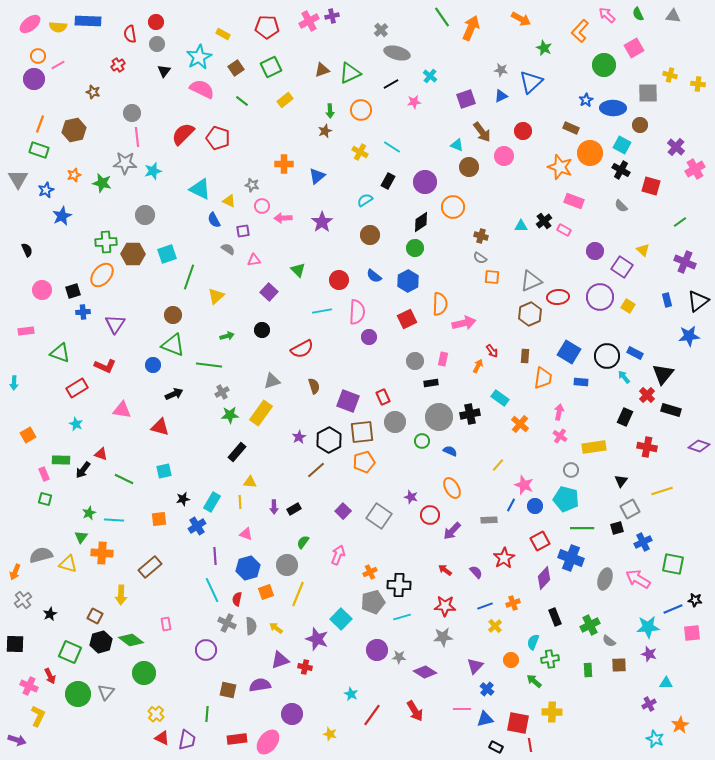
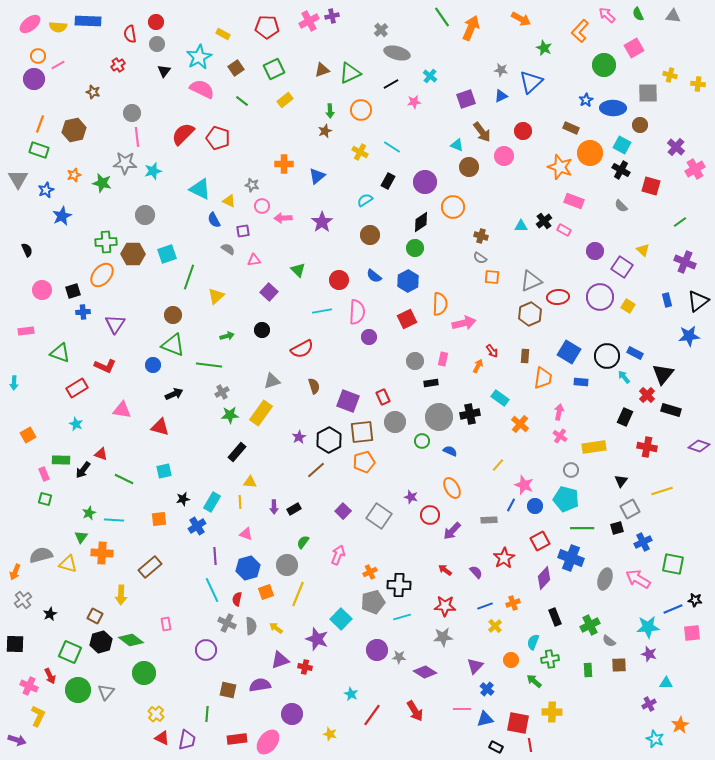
green square at (271, 67): moved 3 px right, 2 px down
green circle at (78, 694): moved 4 px up
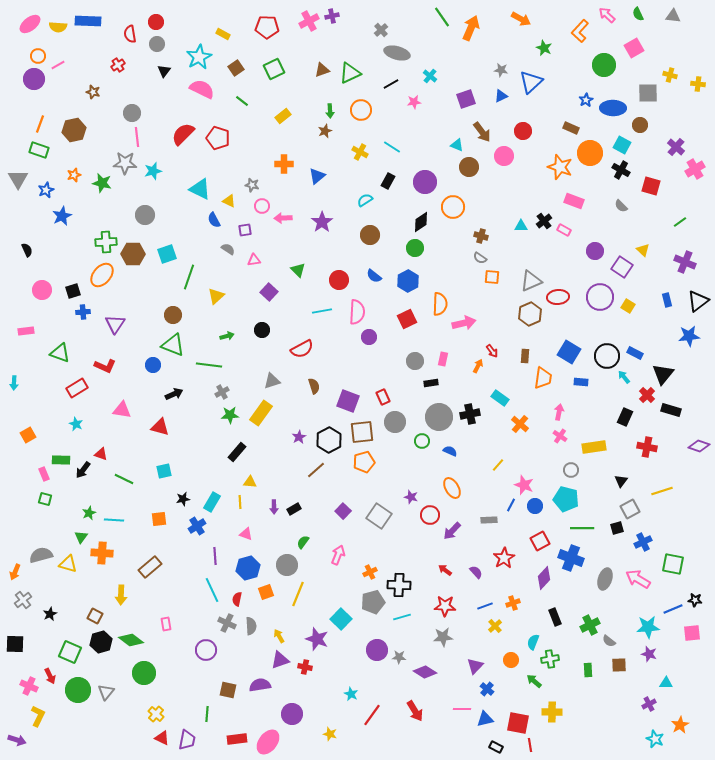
yellow rectangle at (285, 100): moved 2 px left, 16 px down
purple square at (243, 231): moved 2 px right, 1 px up
yellow arrow at (276, 628): moved 3 px right, 8 px down; rotated 24 degrees clockwise
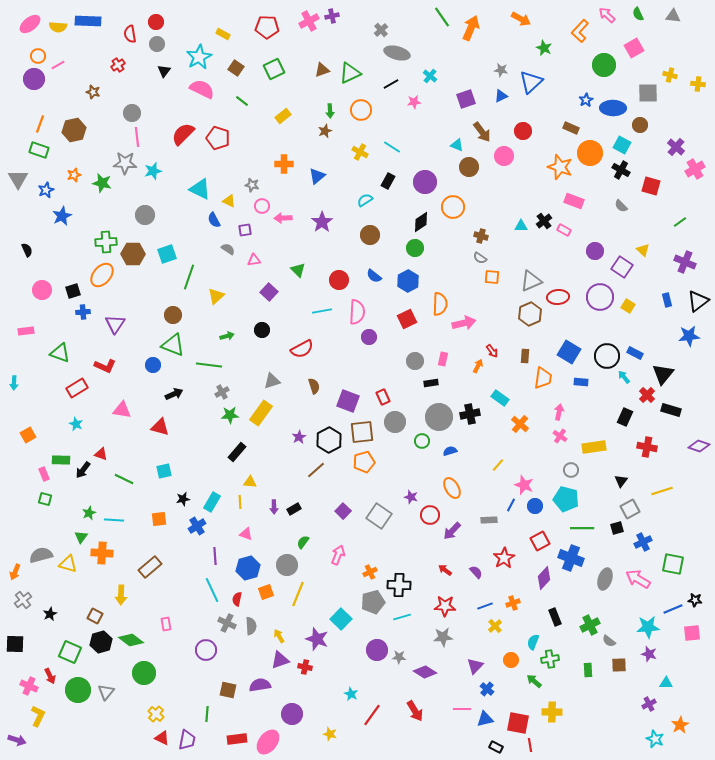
brown square at (236, 68): rotated 21 degrees counterclockwise
blue semicircle at (450, 451): rotated 40 degrees counterclockwise
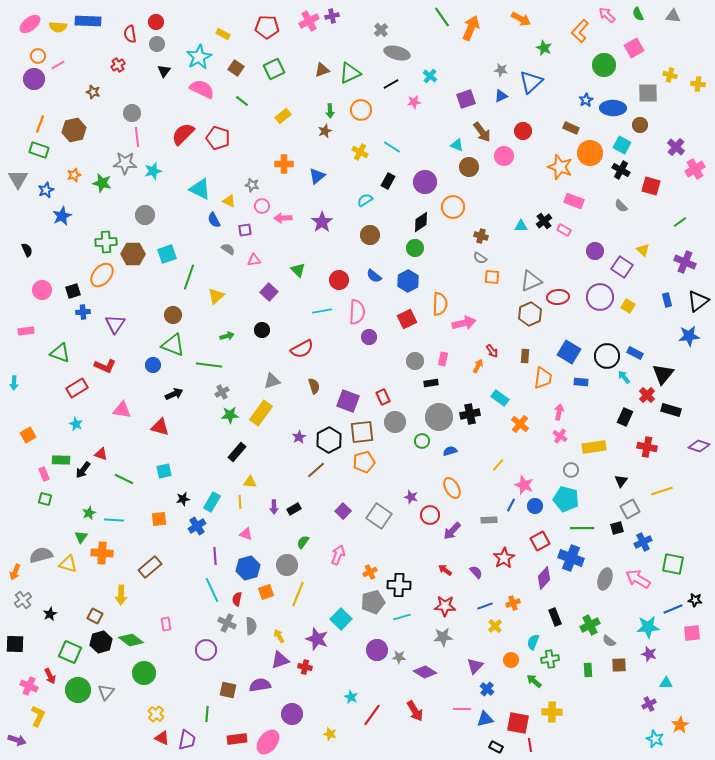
cyan star at (351, 694): moved 3 px down
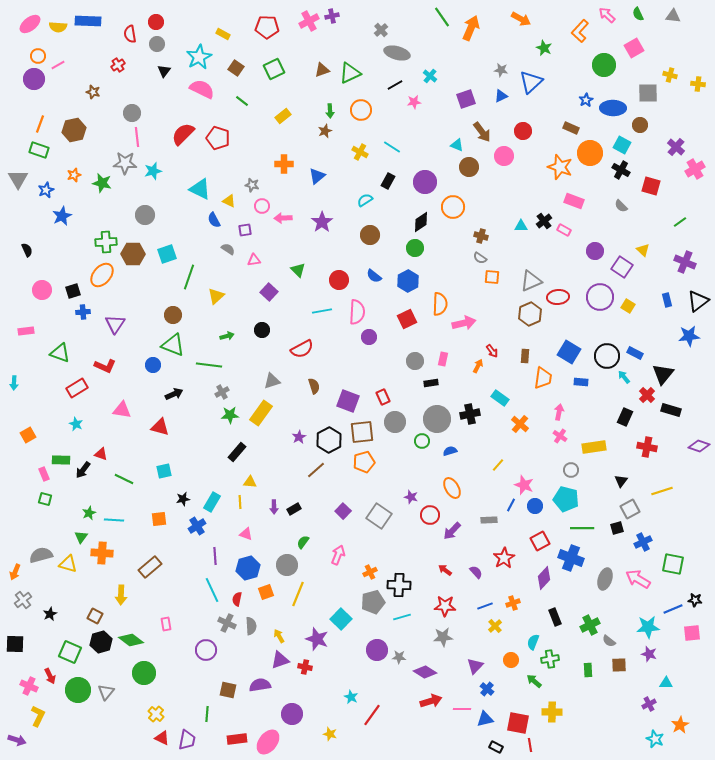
black line at (391, 84): moved 4 px right, 1 px down
gray circle at (439, 417): moved 2 px left, 2 px down
red arrow at (415, 711): moved 16 px right, 10 px up; rotated 75 degrees counterclockwise
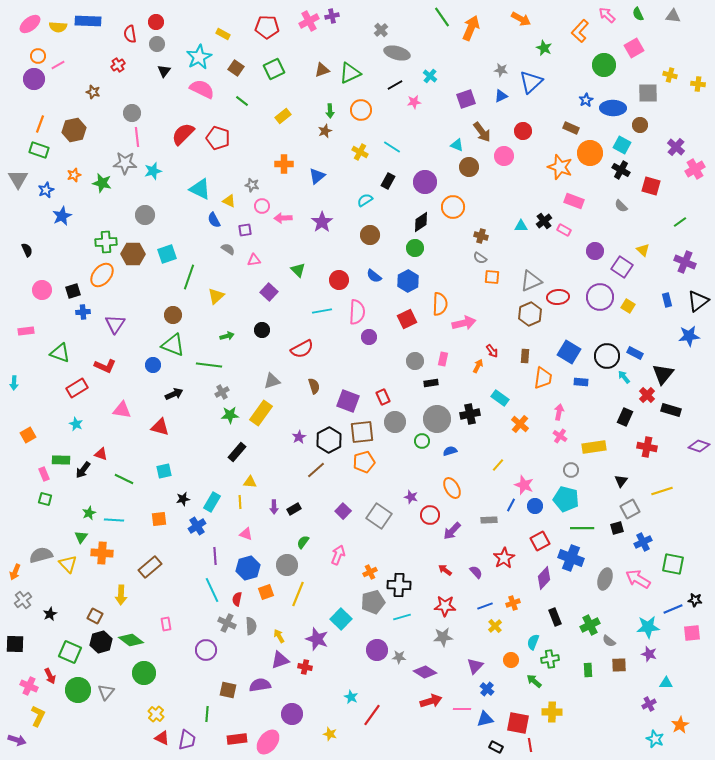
yellow triangle at (68, 564): rotated 30 degrees clockwise
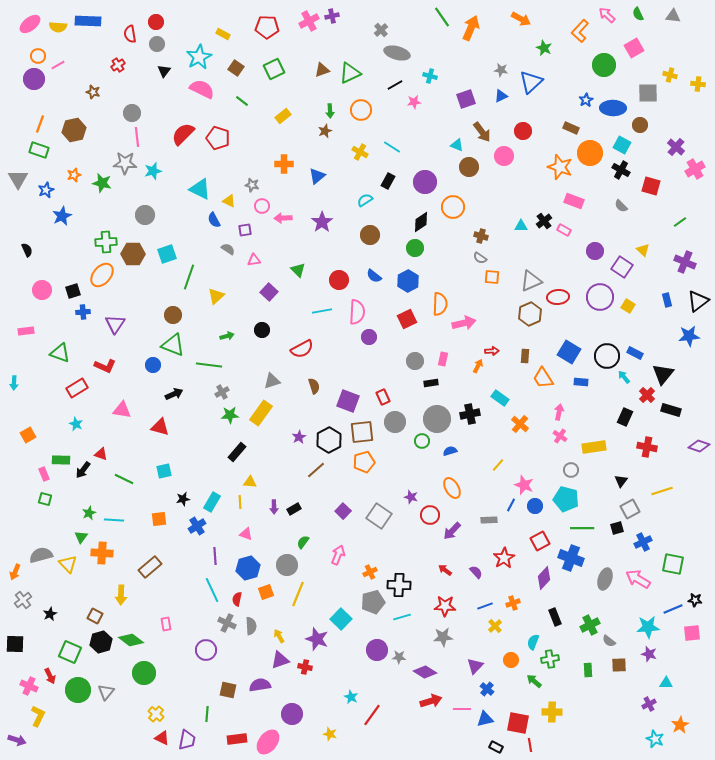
cyan cross at (430, 76): rotated 24 degrees counterclockwise
red arrow at (492, 351): rotated 56 degrees counterclockwise
orange trapezoid at (543, 378): rotated 140 degrees clockwise
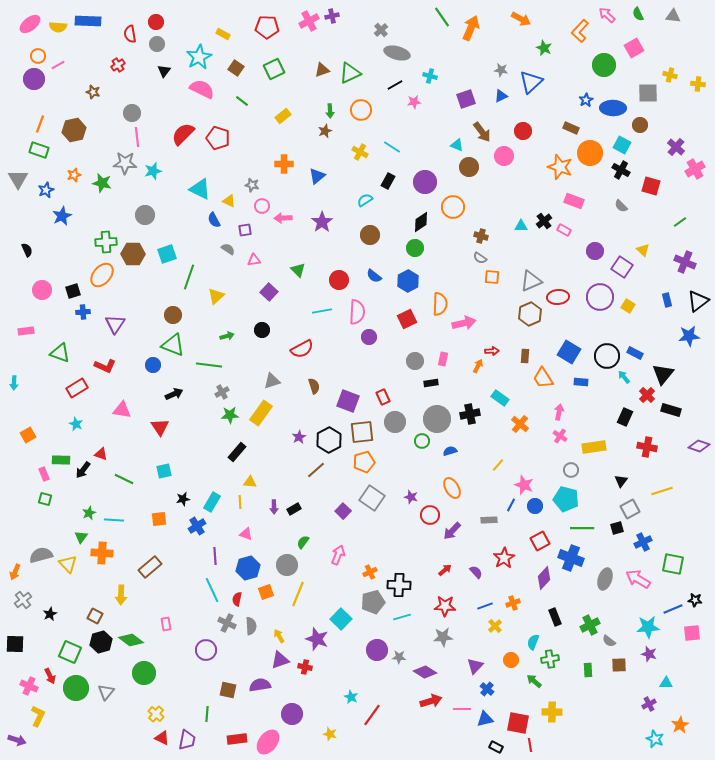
red triangle at (160, 427): rotated 42 degrees clockwise
gray square at (379, 516): moved 7 px left, 18 px up
red arrow at (445, 570): rotated 104 degrees clockwise
green circle at (78, 690): moved 2 px left, 2 px up
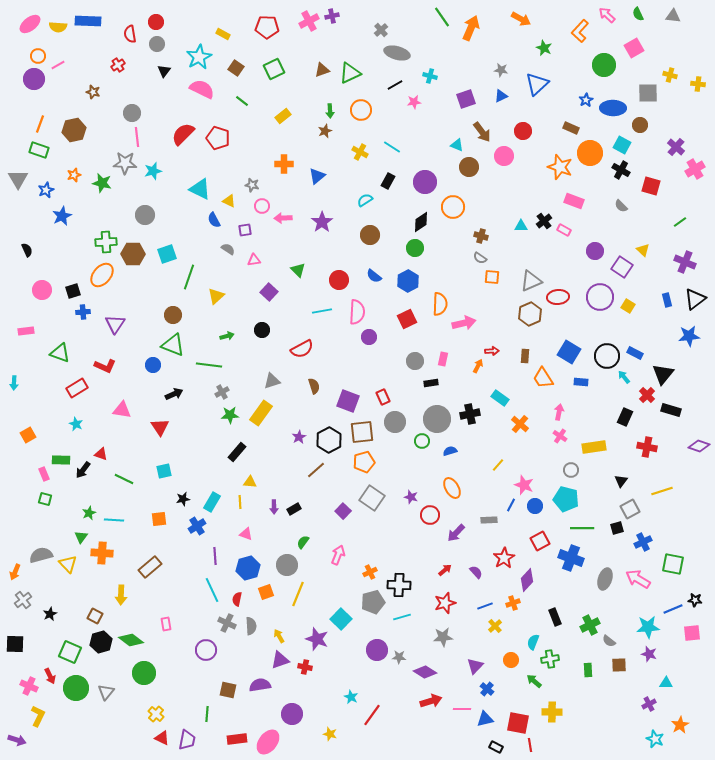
blue triangle at (531, 82): moved 6 px right, 2 px down
black triangle at (698, 301): moved 3 px left, 2 px up
purple arrow at (452, 531): moved 4 px right, 2 px down
purple diamond at (544, 578): moved 17 px left, 2 px down
red star at (445, 606): moved 3 px up; rotated 20 degrees counterclockwise
